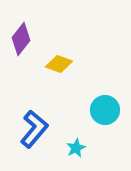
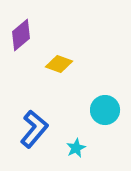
purple diamond: moved 4 px up; rotated 12 degrees clockwise
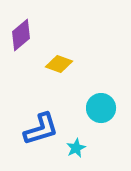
cyan circle: moved 4 px left, 2 px up
blue L-shape: moved 7 px right; rotated 33 degrees clockwise
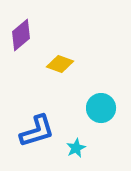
yellow diamond: moved 1 px right
blue L-shape: moved 4 px left, 2 px down
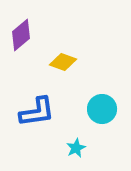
yellow diamond: moved 3 px right, 2 px up
cyan circle: moved 1 px right, 1 px down
blue L-shape: moved 19 px up; rotated 9 degrees clockwise
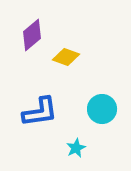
purple diamond: moved 11 px right
yellow diamond: moved 3 px right, 5 px up
blue L-shape: moved 3 px right
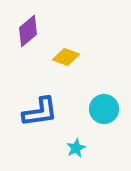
purple diamond: moved 4 px left, 4 px up
cyan circle: moved 2 px right
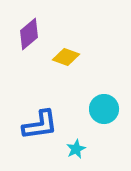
purple diamond: moved 1 px right, 3 px down
blue L-shape: moved 13 px down
cyan star: moved 1 px down
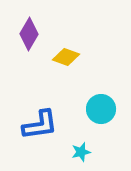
purple diamond: rotated 20 degrees counterclockwise
cyan circle: moved 3 px left
cyan star: moved 5 px right, 3 px down; rotated 12 degrees clockwise
